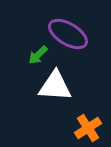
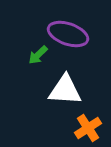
purple ellipse: rotated 12 degrees counterclockwise
white triangle: moved 10 px right, 4 px down
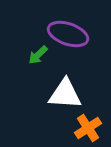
white triangle: moved 4 px down
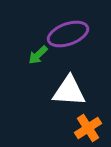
purple ellipse: rotated 39 degrees counterclockwise
white triangle: moved 4 px right, 3 px up
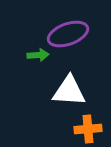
green arrow: rotated 140 degrees counterclockwise
orange cross: moved 1 px down; rotated 28 degrees clockwise
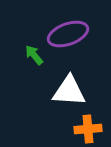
green arrow: moved 4 px left; rotated 125 degrees counterclockwise
